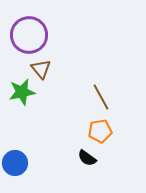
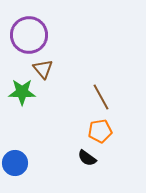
brown triangle: moved 2 px right
green star: rotated 12 degrees clockwise
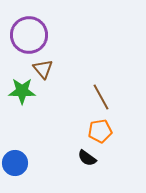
green star: moved 1 px up
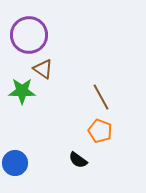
brown triangle: rotated 15 degrees counterclockwise
orange pentagon: rotated 30 degrees clockwise
black semicircle: moved 9 px left, 2 px down
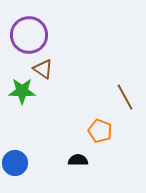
brown line: moved 24 px right
black semicircle: rotated 144 degrees clockwise
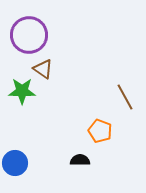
black semicircle: moved 2 px right
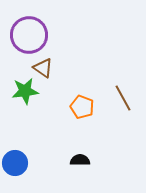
brown triangle: moved 1 px up
green star: moved 3 px right; rotated 8 degrees counterclockwise
brown line: moved 2 px left, 1 px down
orange pentagon: moved 18 px left, 24 px up
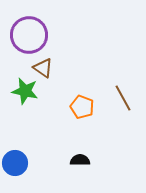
green star: rotated 20 degrees clockwise
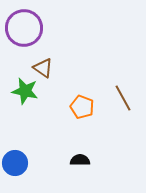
purple circle: moved 5 px left, 7 px up
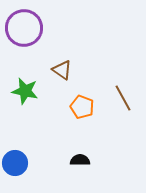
brown triangle: moved 19 px right, 2 px down
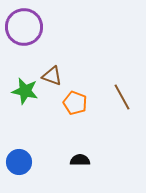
purple circle: moved 1 px up
brown triangle: moved 10 px left, 6 px down; rotated 15 degrees counterclockwise
brown line: moved 1 px left, 1 px up
orange pentagon: moved 7 px left, 4 px up
blue circle: moved 4 px right, 1 px up
